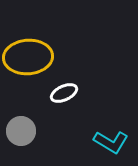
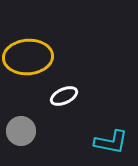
white ellipse: moved 3 px down
cyan L-shape: rotated 20 degrees counterclockwise
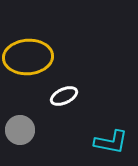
gray circle: moved 1 px left, 1 px up
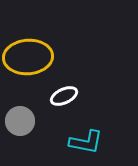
gray circle: moved 9 px up
cyan L-shape: moved 25 px left
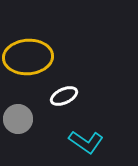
gray circle: moved 2 px left, 2 px up
cyan L-shape: rotated 24 degrees clockwise
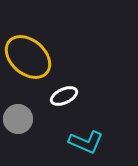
yellow ellipse: rotated 45 degrees clockwise
cyan L-shape: rotated 12 degrees counterclockwise
